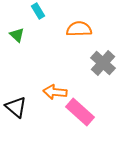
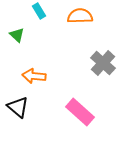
cyan rectangle: moved 1 px right
orange semicircle: moved 1 px right, 13 px up
orange arrow: moved 21 px left, 16 px up
black triangle: moved 2 px right
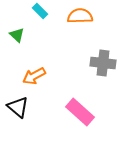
cyan rectangle: moved 1 px right; rotated 14 degrees counterclockwise
gray cross: rotated 35 degrees counterclockwise
orange arrow: rotated 35 degrees counterclockwise
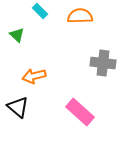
orange arrow: rotated 15 degrees clockwise
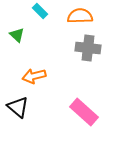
gray cross: moved 15 px left, 15 px up
pink rectangle: moved 4 px right
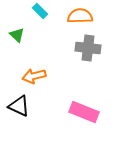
black triangle: moved 1 px right, 1 px up; rotated 15 degrees counterclockwise
pink rectangle: rotated 20 degrees counterclockwise
